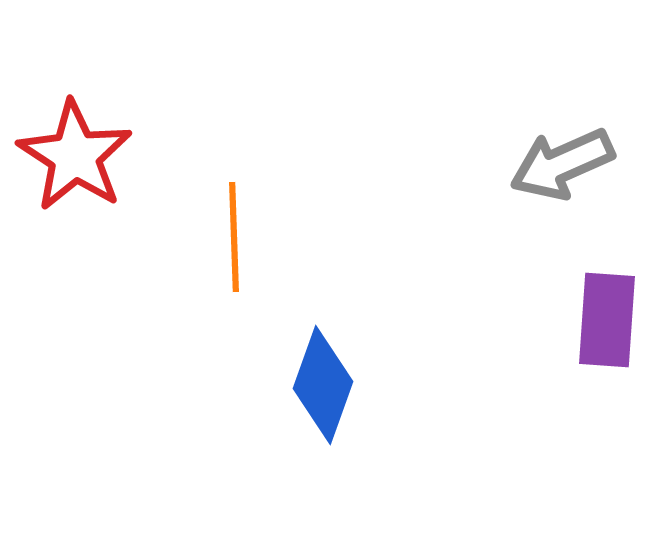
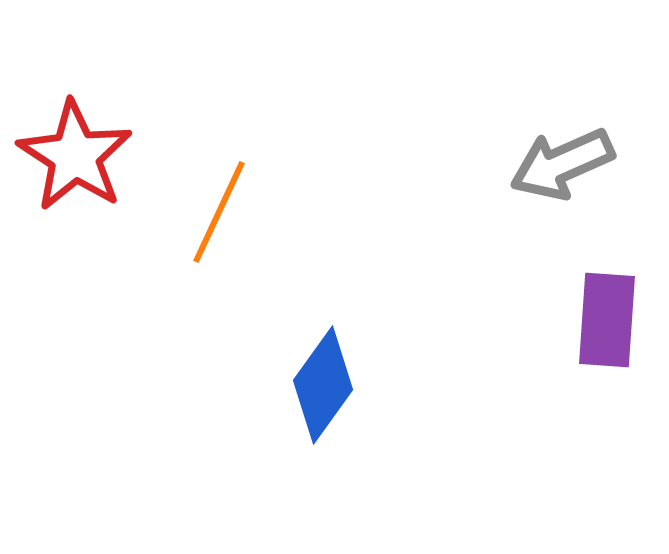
orange line: moved 15 px left, 25 px up; rotated 27 degrees clockwise
blue diamond: rotated 16 degrees clockwise
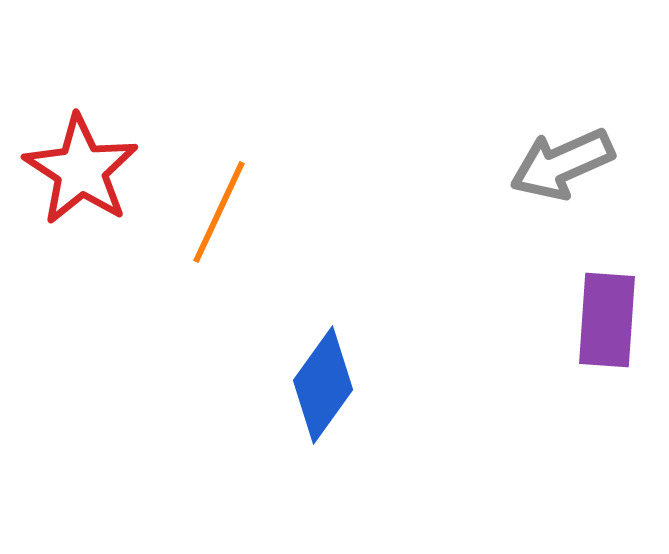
red star: moved 6 px right, 14 px down
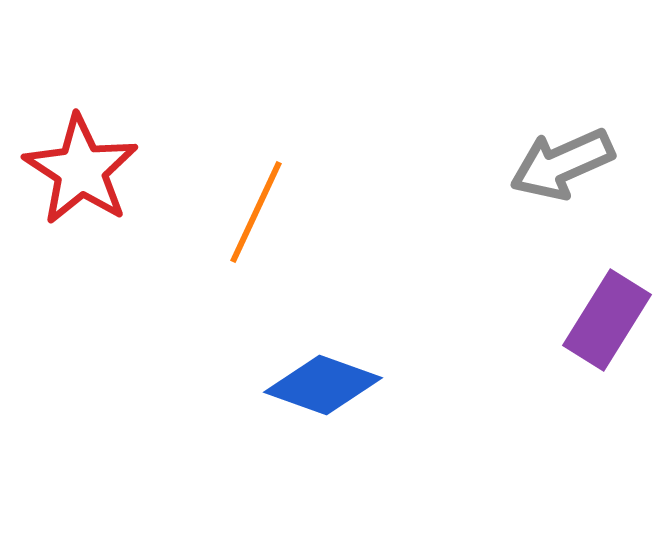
orange line: moved 37 px right
purple rectangle: rotated 28 degrees clockwise
blue diamond: rotated 74 degrees clockwise
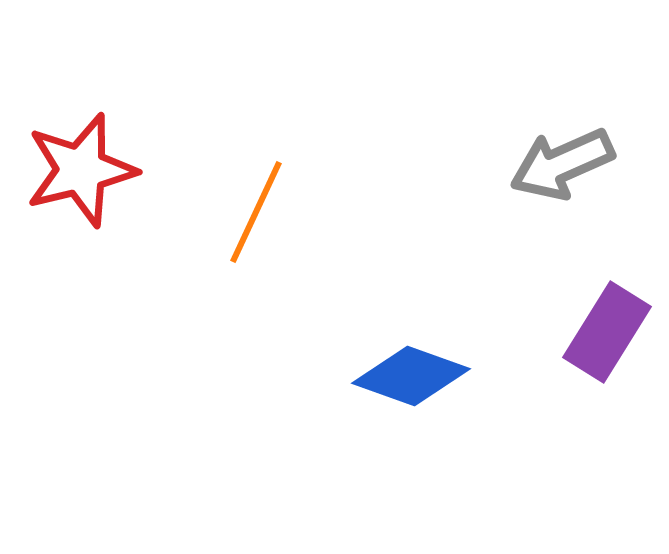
red star: rotated 25 degrees clockwise
purple rectangle: moved 12 px down
blue diamond: moved 88 px right, 9 px up
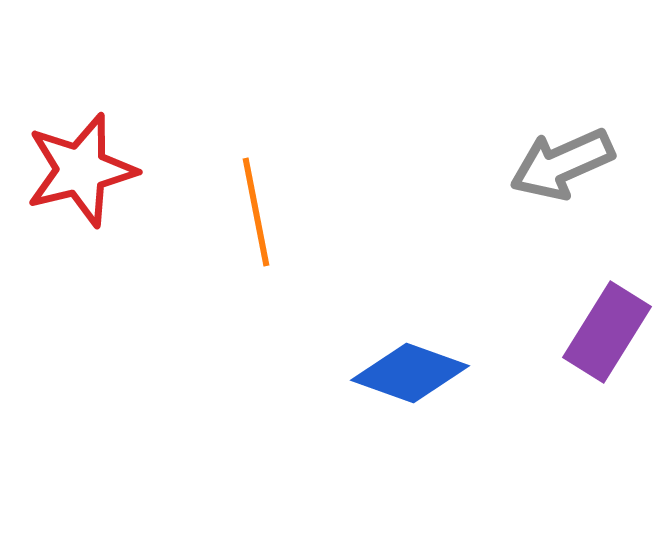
orange line: rotated 36 degrees counterclockwise
blue diamond: moved 1 px left, 3 px up
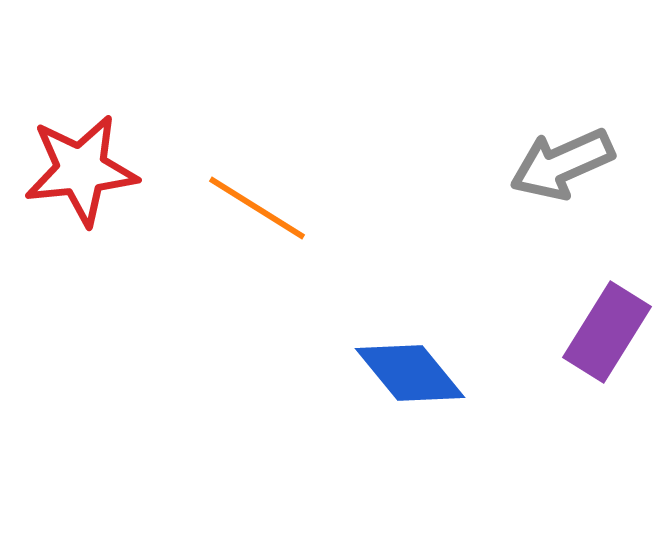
red star: rotated 8 degrees clockwise
orange line: moved 1 px right, 4 px up; rotated 47 degrees counterclockwise
blue diamond: rotated 31 degrees clockwise
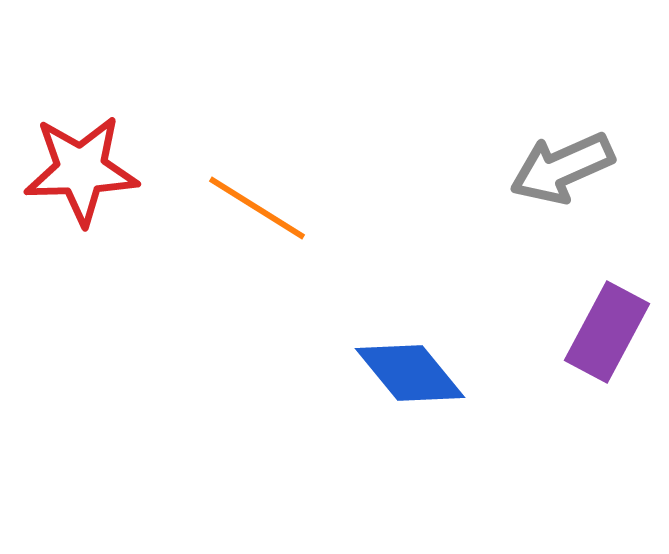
gray arrow: moved 4 px down
red star: rotated 4 degrees clockwise
purple rectangle: rotated 4 degrees counterclockwise
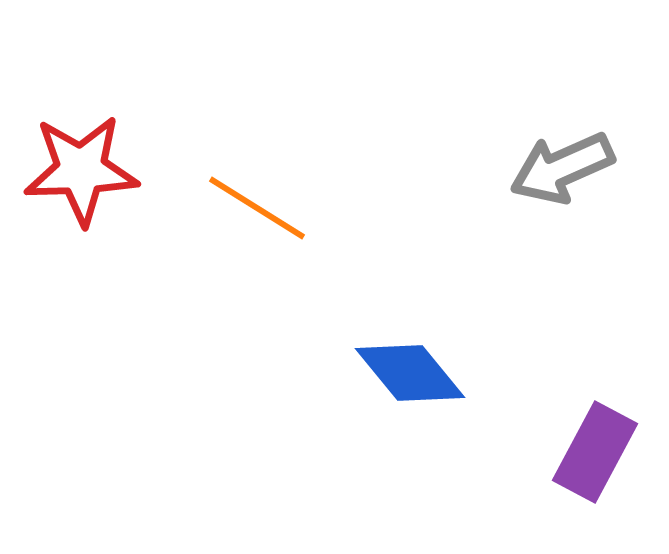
purple rectangle: moved 12 px left, 120 px down
